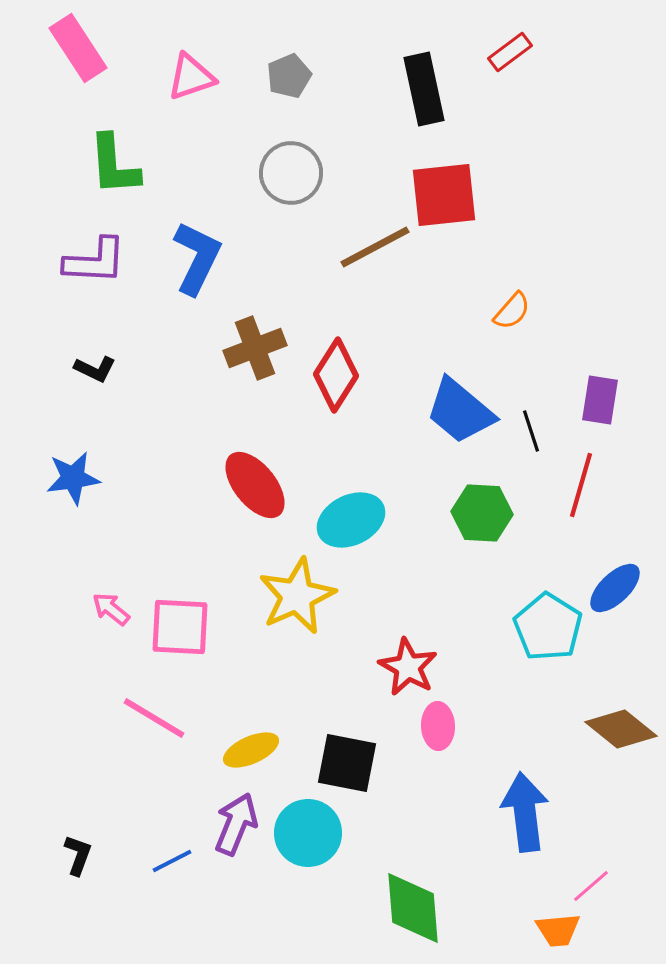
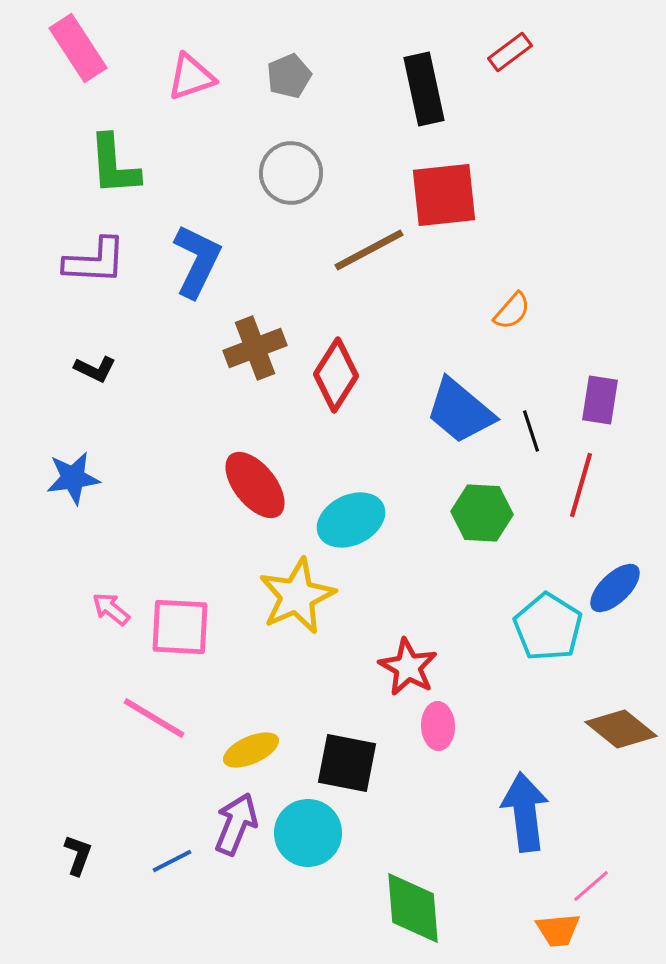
brown line at (375, 247): moved 6 px left, 3 px down
blue L-shape at (197, 258): moved 3 px down
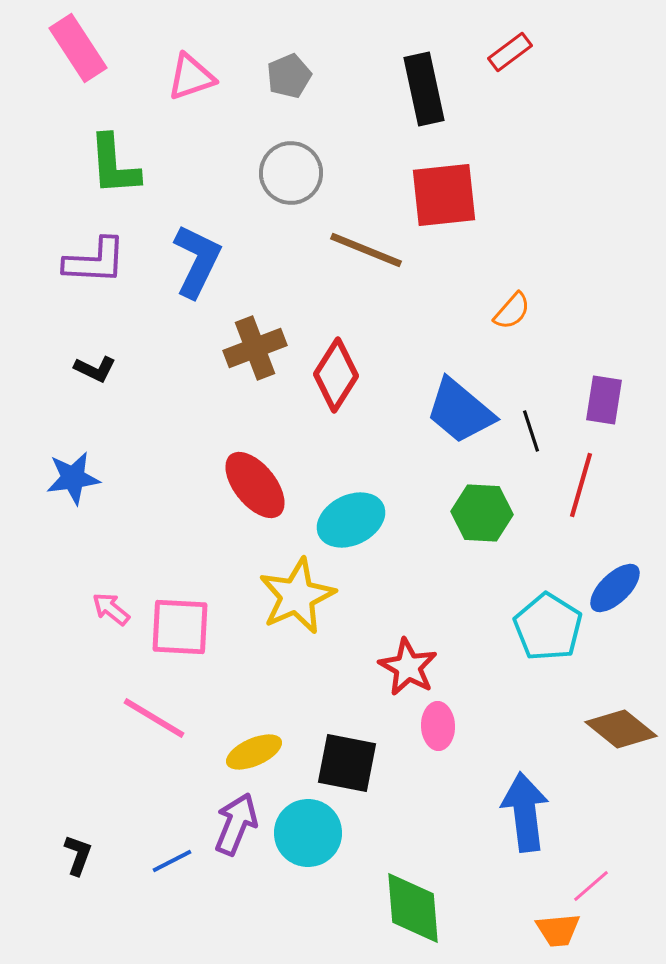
brown line at (369, 250): moved 3 px left; rotated 50 degrees clockwise
purple rectangle at (600, 400): moved 4 px right
yellow ellipse at (251, 750): moved 3 px right, 2 px down
